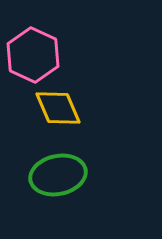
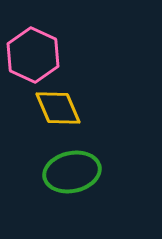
green ellipse: moved 14 px right, 3 px up
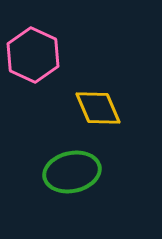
yellow diamond: moved 40 px right
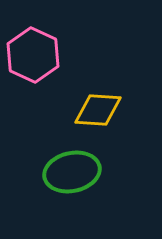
yellow diamond: moved 2 px down; rotated 63 degrees counterclockwise
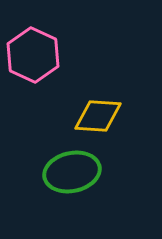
yellow diamond: moved 6 px down
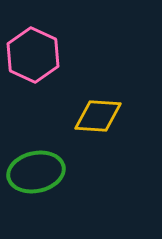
green ellipse: moved 36 px left
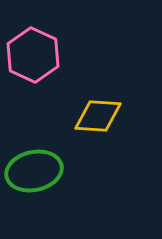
green ellipse: moved 2 px left, 1 px up
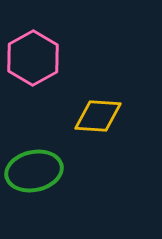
pink hexagon: moved 3 px down; rotated 6 degrees clockwise
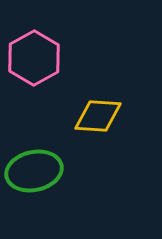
pink hexagon: moved 1 px right
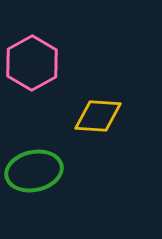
pink hexagon: moved 2 px left, 5 px down
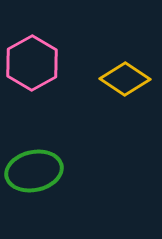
yellow diamond: moved 27 px right, 37 px up; rotated 30 degrees clockwise
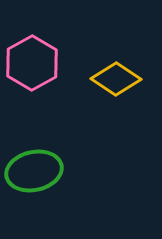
yellow diamond: moved 9 px left
